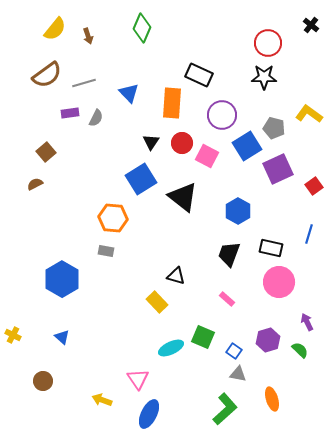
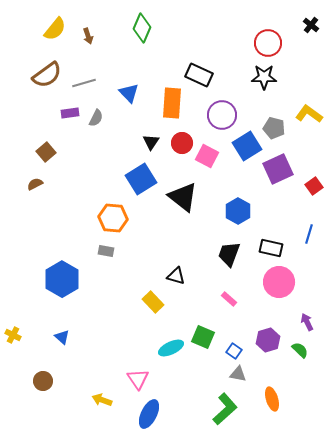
pink rectangle at (227, 299): moved 2 px right
yellow rectangle at (157, 302): moved 4 px left
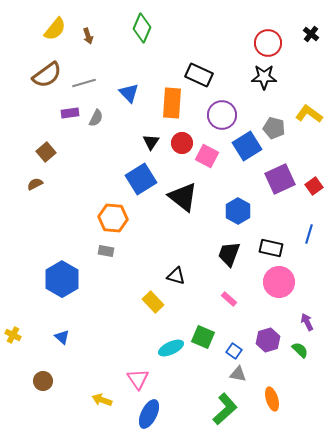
black cross at (311, 25): moved 9 px down
purple square at (278, 169): moved 2 px right, 10 px down
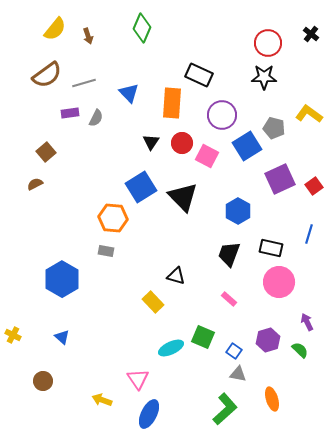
blue square at (141, 179): moved 8 px down
black triangle at (183, 197): rotated 8 degrees clockwise
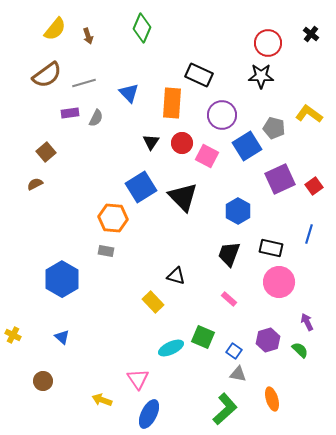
black star at (264, 77): moved 3 px left, 1 px up
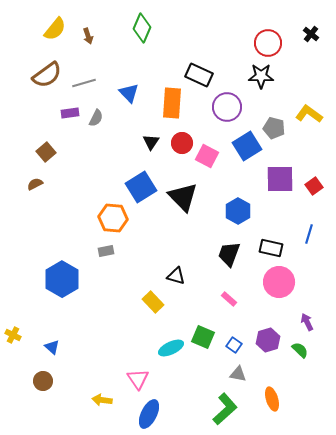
purple circle at (222, 115): moved 5 px right, 8 px up
purple square at (280, 179): rotated 24 degrees clockwise
gray rectangle at (106, 251): rotated 21 degrees counterclockwise
blue triangle at (62, 337): moved 10 px left, 10 px down
blue square at (234, 351): moved 6 px up
yellow arrow at (102, 400): rotated 12 degrees counterclockwise
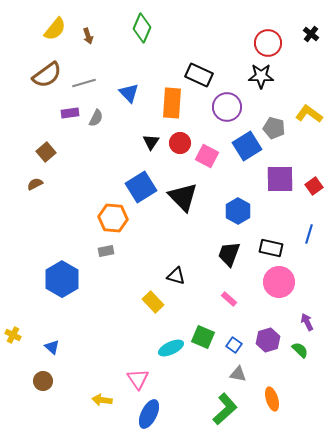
red circle at (182, 143): moved 2 px left
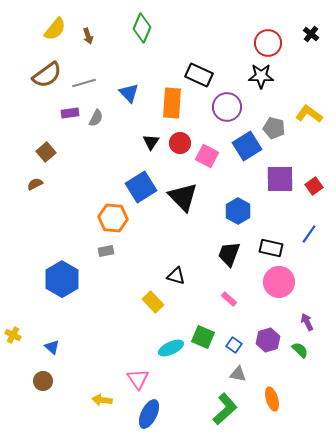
blue line at (309, 234): rotated 18 degrees clockwise
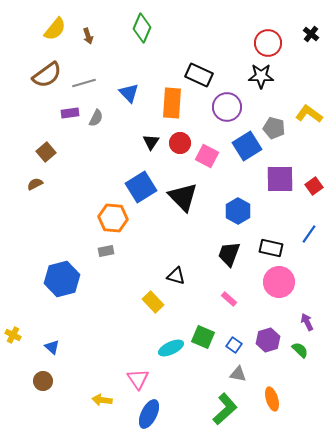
blue hexagon at (62, 279): rotated 16 degrees clockwise
